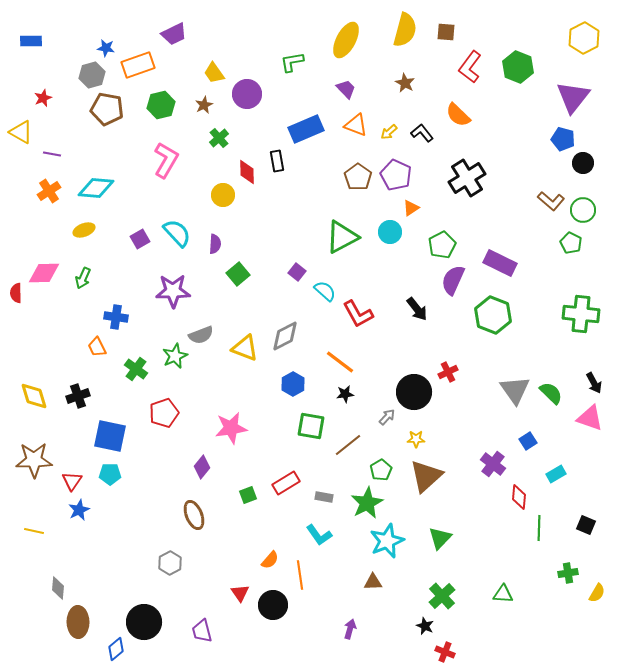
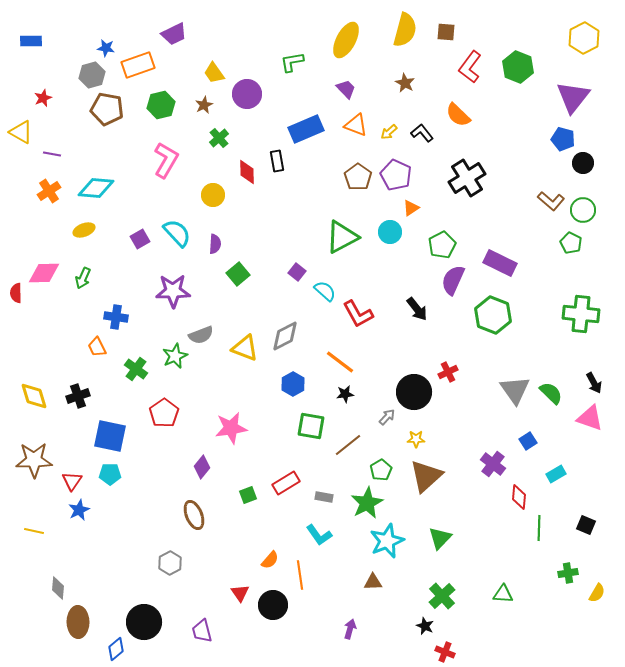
yellow circle at (223, 195): moved 10 px left
red pentagon at (164, 413): rotated 16 degrees counterclockwise
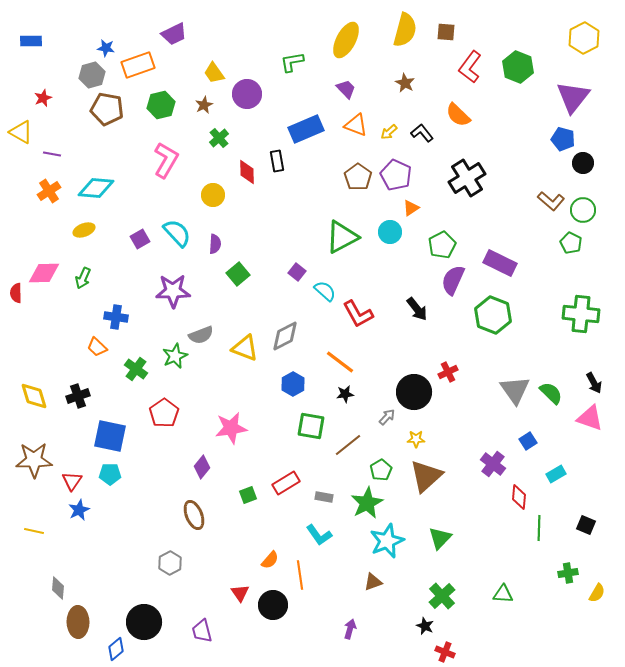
orange trapezoid at (97, 347): rotated 20 degrees counterclockwise
brown triangle at (373, 582): rotated 18 degrees counterclockwise
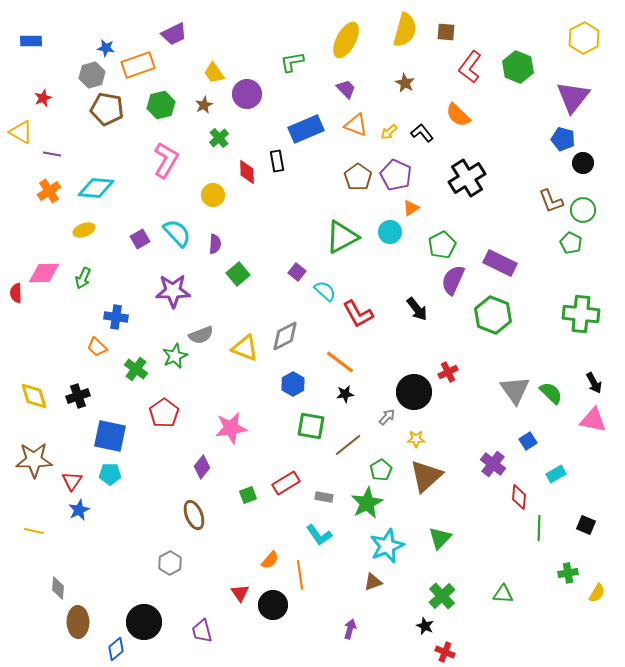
brown L-shape at (551, 201): rotated 28 degrees clockwise
pink triangle at (590, 418): moved 3 px right, 2 px down; rotated 8 degrees counterclockwise
cyan star at (387, 541): moved 5 px down
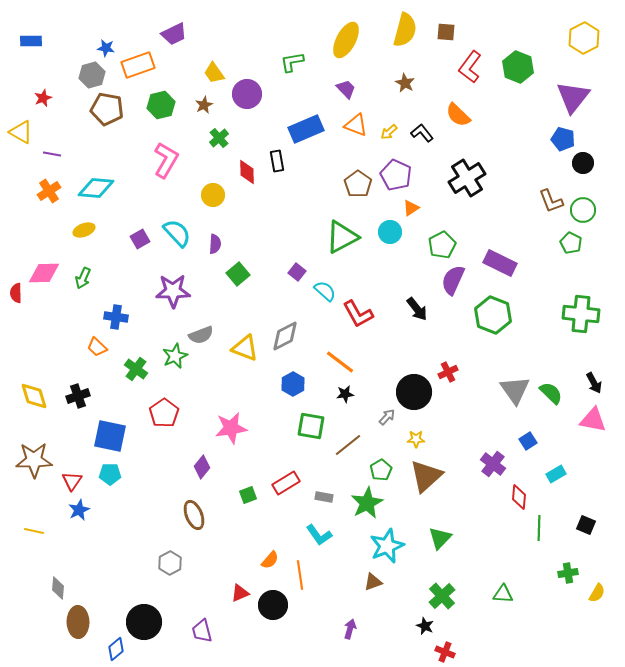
brown pentagon at (358, 177): moved 7 px down
red triangle at (240, 593): rotated 42 degrees clockwise
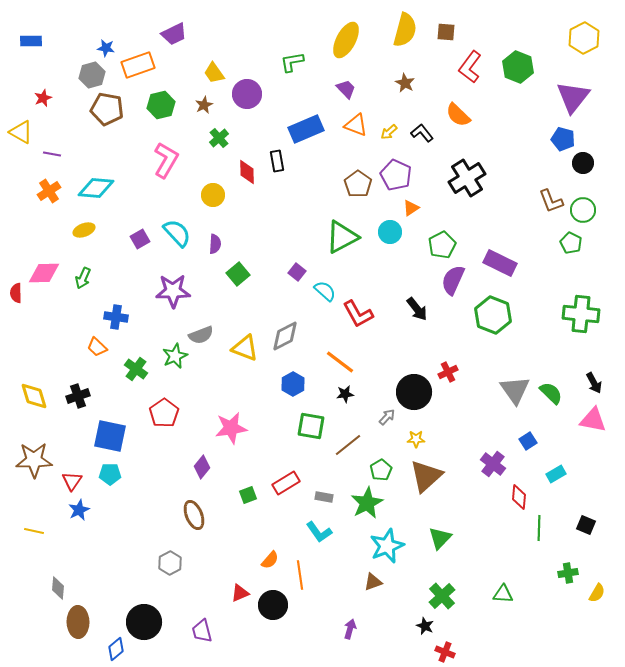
cyan L-shape at (319, 535): moved 3 px up
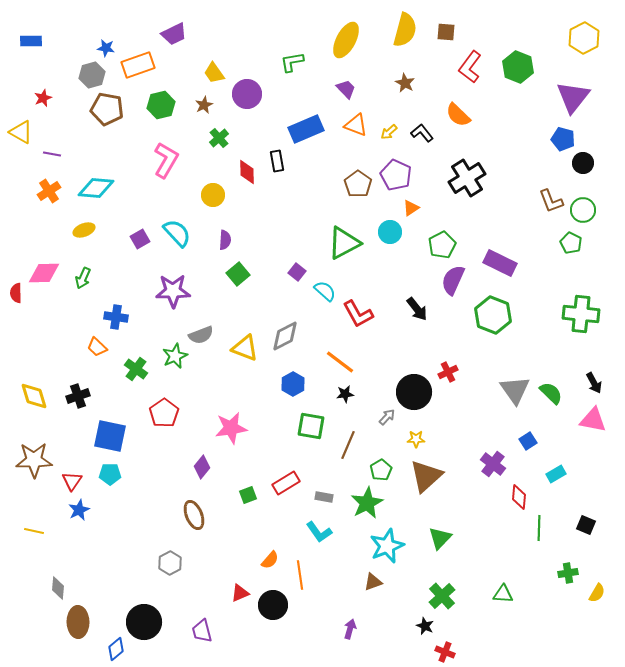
green triangle at (342, 237): moved 2 px right, 6 px down
purple semicircle at (215, 244): moved 10 px right, 4 px up
brown line at (348, 445): rotated 28 degrees counterclockwise
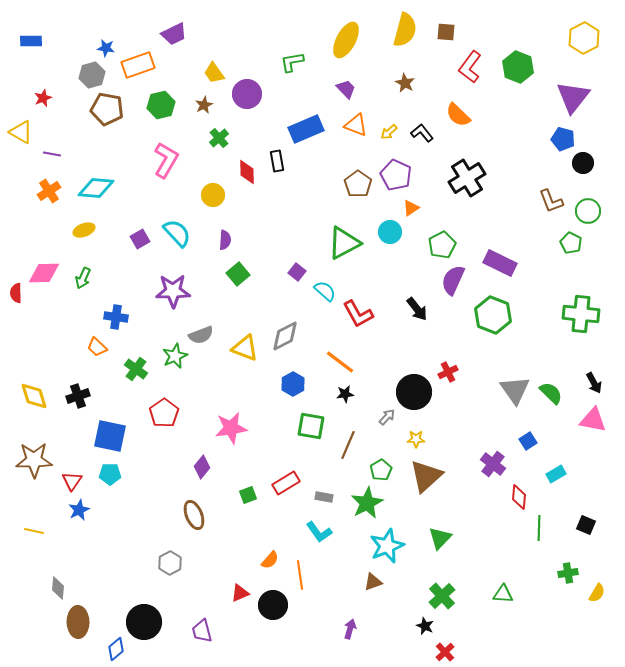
green circle at (583, 210): moved 5 px right, 1 px down
red cross at (445, 652): rotated 24 degrees clockwise
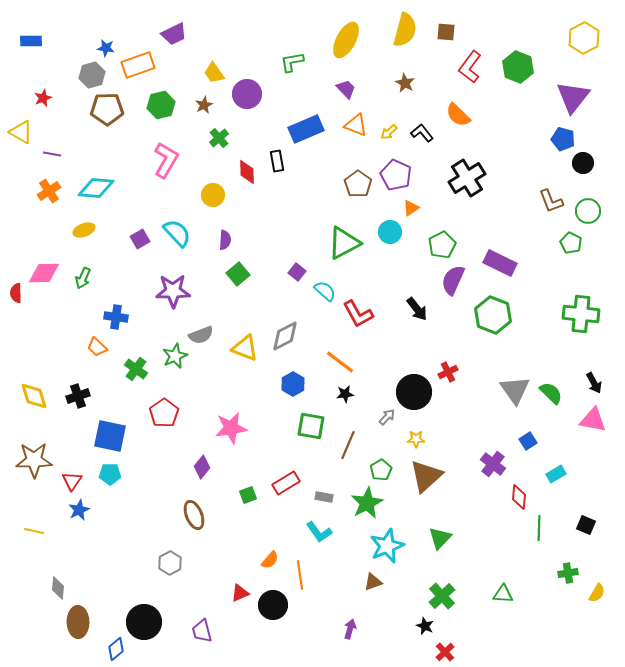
brown pentagon at (107, 109): rotated 12 degrees counterclockwise
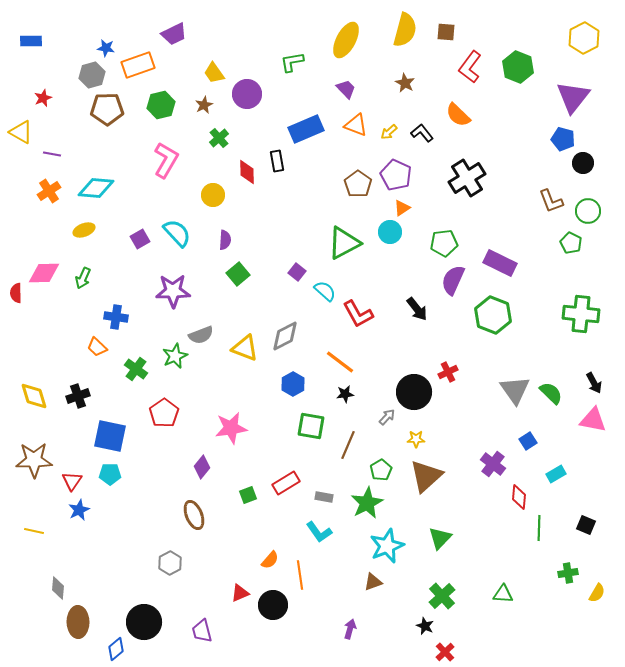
orange triangle at (411, 208): moved 9 px left
green pentagon at (442, 245): moved 2 px right, 2 px up; rotated 20 degrees clockwise
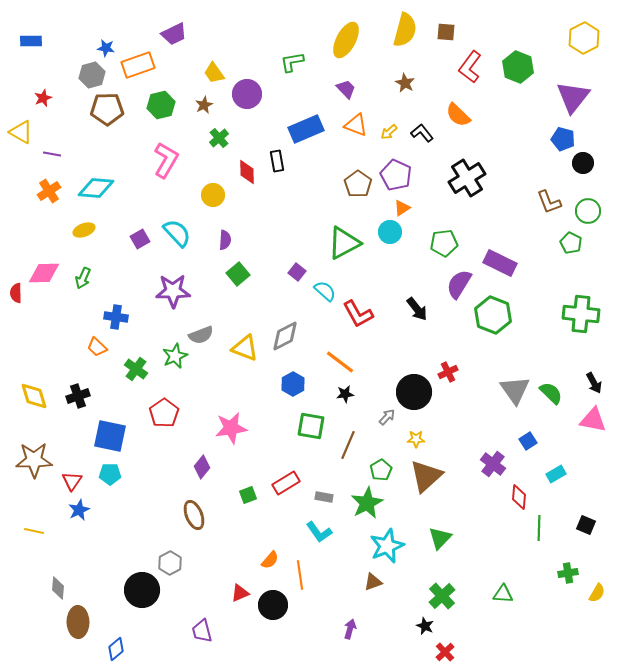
brown L-shape at (551, 201): moved 2 px left, 1 px down
purple semicircle at (453, 280): moved 6 px right, 4 px down; rotated 8 degrees clockwise
black circle at (144, 622): moved 2 px left, 32 px up
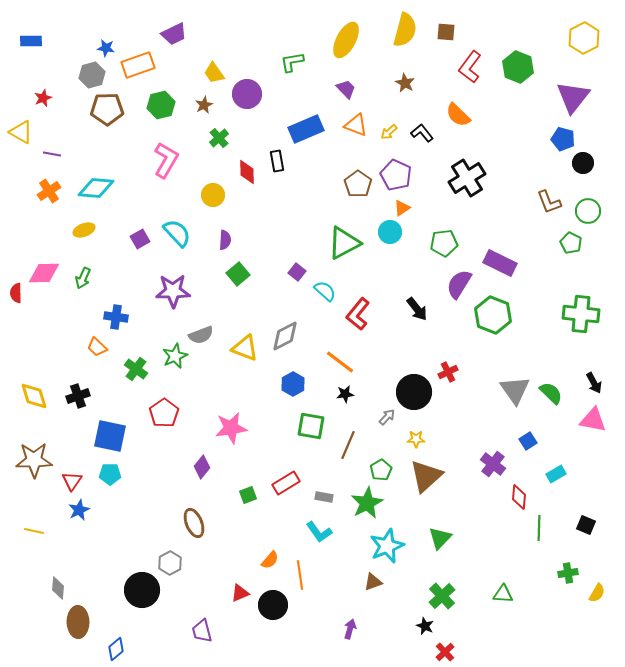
red L-shape at (358, 314): rotated 68 degrees clockwise
brown ellipse at (194, 515): moved 8 px down
